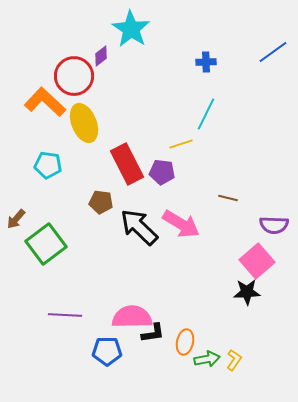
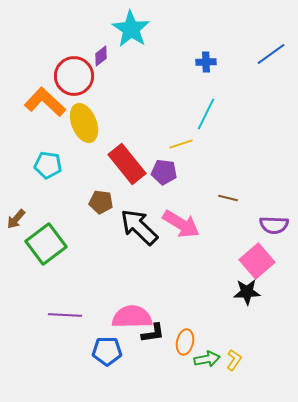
blue line: moved 2 px left, 2 px down
red rectangle: rotated 12 degrees counterclockwise
purple pentagon: moved 2 px right
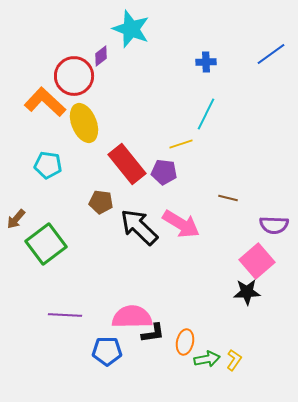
cyan star: rotated 12 degrees counterclockwise
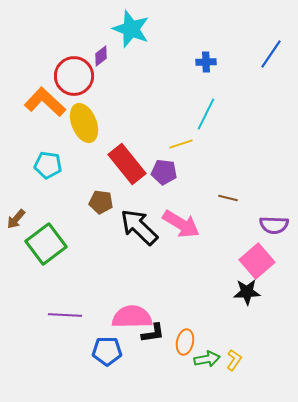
blue line: rotated 20 degrees counterclockwise
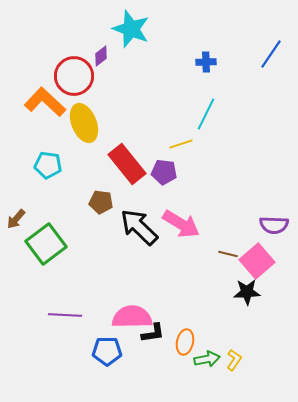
brown line: moved 56 px down
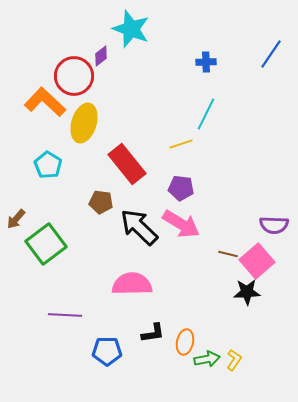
yellow ellipse: rotated 39 degrees clockwise
cyan pentagon: rotated 24 degrees clockwise
purple pentagon: moved 17 px right, 16 px down
pink semicircle: moved 33 px up
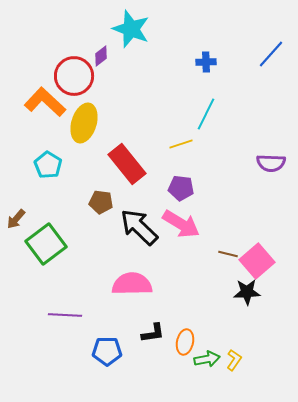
blue line: rotated 8 degrees clockwise
purple semicircle: moved 3 px left, 62 px up
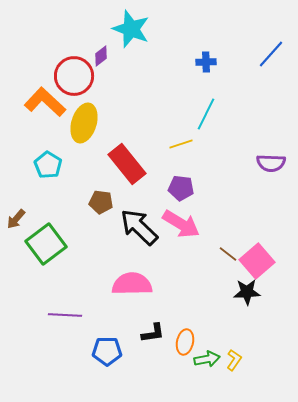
brown line: rotated 24 degrees clockwise
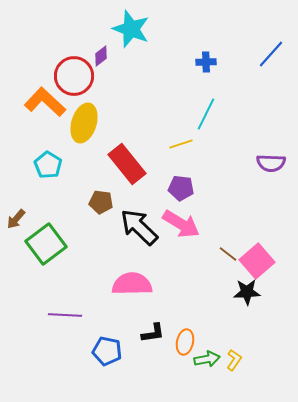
blue pentagon: rotated 12 degrees clockwise
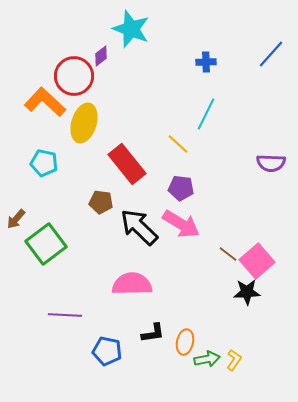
yellow line: moved 3 px left; rotated 60 degrees clockwise
cyan pentagon: moved 4 px left, 2 px up; rotated 20 degrees counterclockwise
